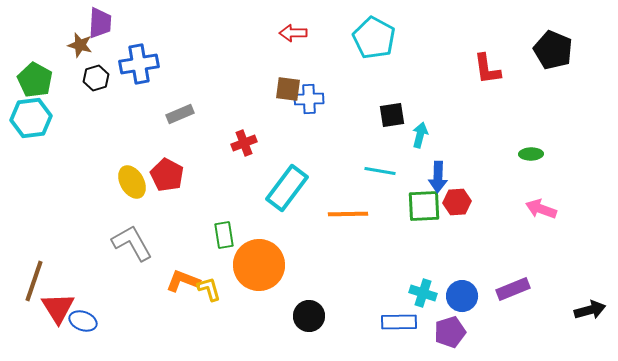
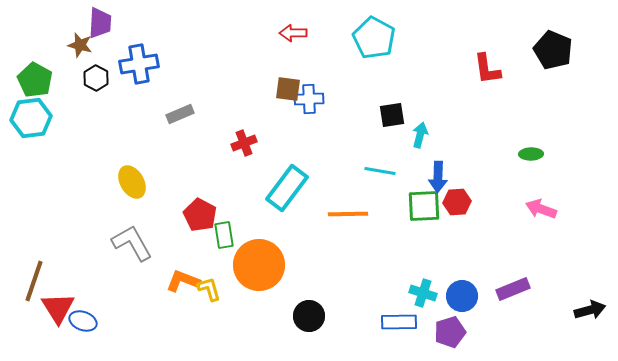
black hexagon at (96, 78): rotated 15 degrees counterclockwise
red pentagon at (167, 175): moved 33 px right, 40 px down
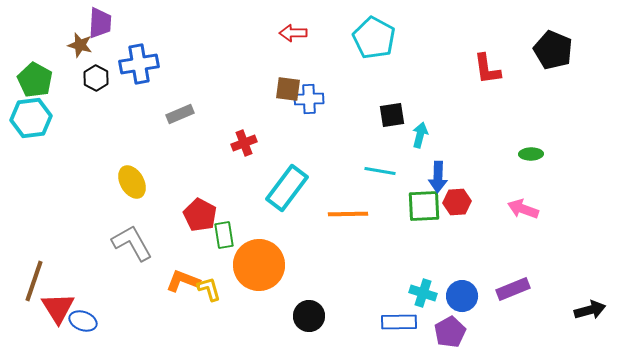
pink arrow at (541, 209): moved 18 px left
purple pentagon at (450, 332): rotated 12 degrees counterclockwise
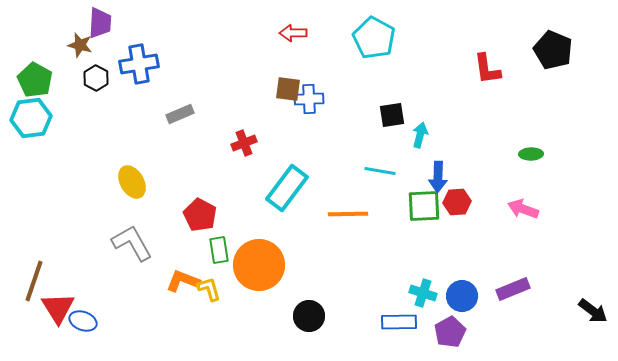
green rectangle at (224, 235): moved 5 px left, 15 px down
black arrow at (590, 310): moved 3 px right, 1 px down; rotated 52 degrees clockwise
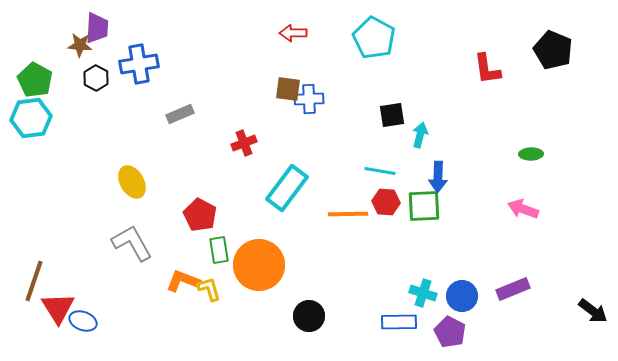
purple trapezoid at (100, 23): moved 3 px left, 5 px down
brown star at (80, 45): rotated 10 degrees counterclockwise
red hexagon at (457, 202): moved 71 px left; rotated 8 degrees clockwise
purple pentagon at (450, 332): rotated 16 degrees counterclockwise
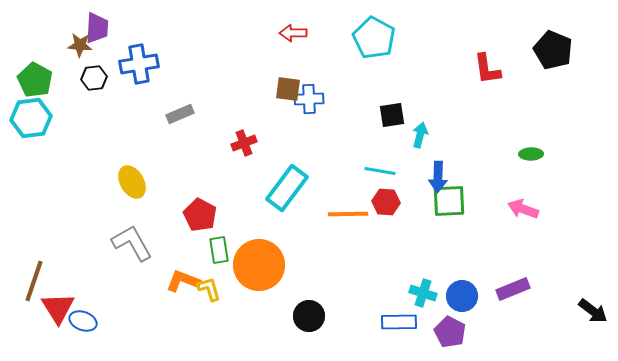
black hexagon at (96, 78): moved 2 px left; rotated 25 degrees clockwise
green square at (424, 206): moved 25 px right, 5 px up
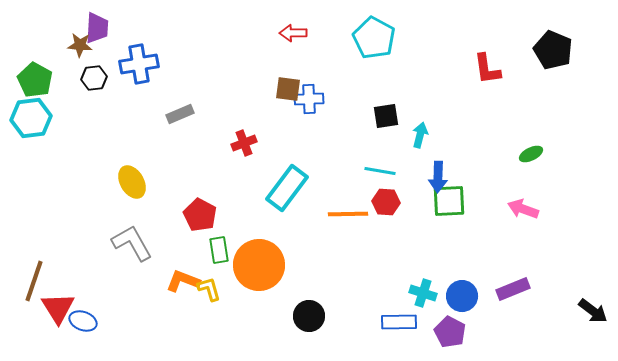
black square at (392, 115): moved 6 px left, 1 px down
green ellipse at (531, 154): rotated 25 degrees counterclockwise
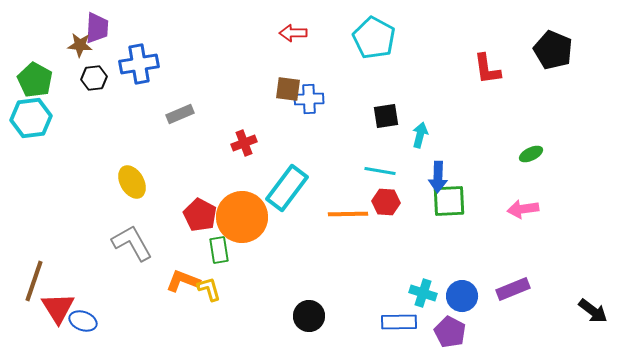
pink arrow at (523, 209): rotated 28 degrees counterclockwise
orange circle at (259, 265): moved 17 px left, 48 px up
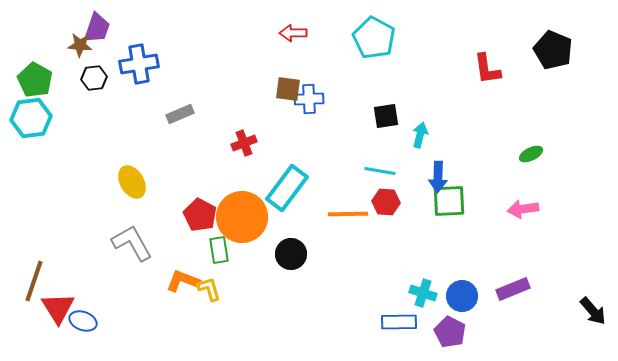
purple trapezoid at (97, 28): rotated 16 degrees clockwise
black arrow at (593, 311): rotated 12 degrees clockwise
black circle at (309, 316): moved 18 px left, 62 px up
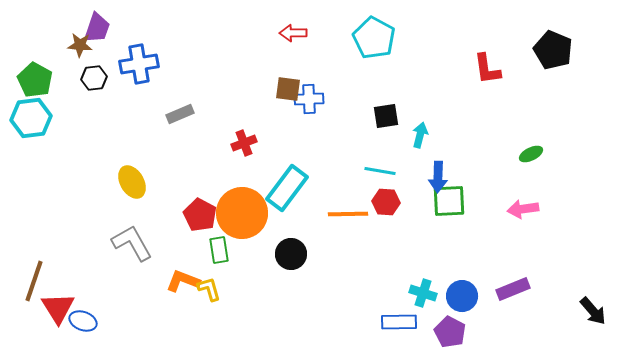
orange circle at (242, 217): moved 4 px up
